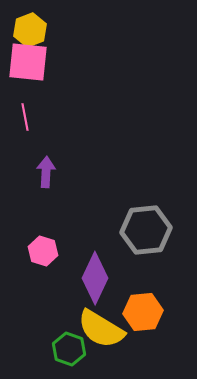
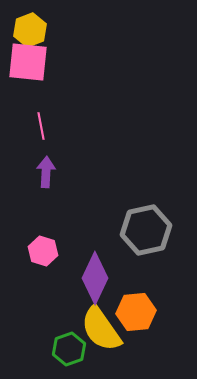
pink line: moved 16 px right, 9 px down
gray hexagon: rotated 6 degrees counterclockwise
orange hexagon: moved 7 px left
yellow semicircle: rotated 24 degrees clockwise
green hexagon: rotated 20 degrees clockwise
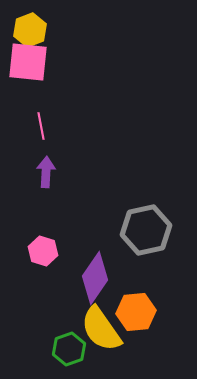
purple diamond: rotated 9 degrees clockwise
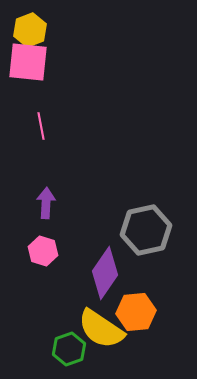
purple arrow: moved 31 px down
purple diamond: moved 10 px right, 5 px up
yellow semicircle: rotated 21 degrees counterclockwise
